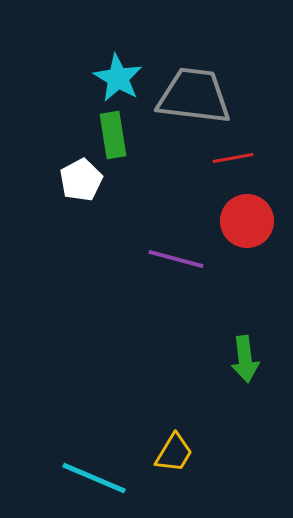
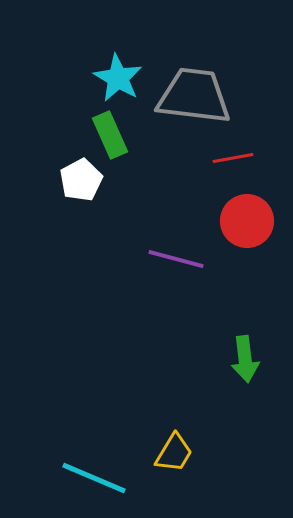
green rectangle: moved 3 px left; rotated 15 degrees counterclockwise
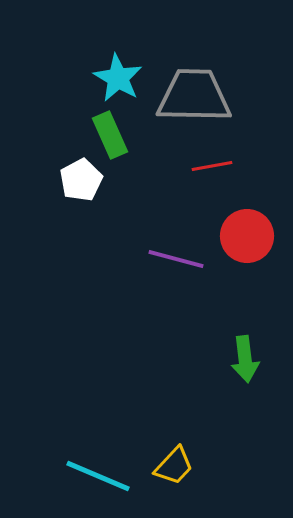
gray trapezoid: rotated 6 degrees counterclockwise
red line: moved 21 px left, 8 px down
red circle: moved 15 px down
yellow trapezoid: moved 13 px down; rotated 12 degrees clockwise
cyan line: moved 4 px right, 2 px up
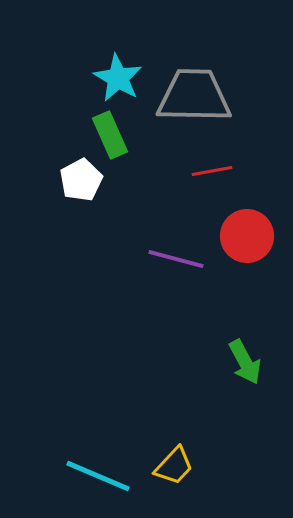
red line: moved 5 px down
green arrow: moved 3 px down; rotated 21 degrees counterclockwise
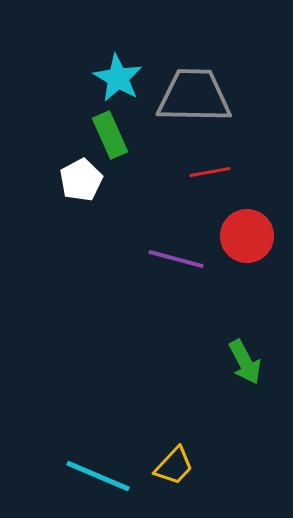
red line: moved 2 px left, 1 px down
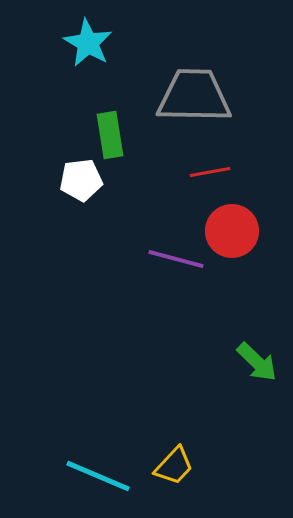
cyan star: moved 30 px left, 35 px up
green rectangle: rotated 15 degrees clockwise
white pentagon: rotated 21 degrees clockwise
red circle: moved 15 px left, 5 px up
green arrow: moved 12 px right; rotated 18 degrees counterclockwise
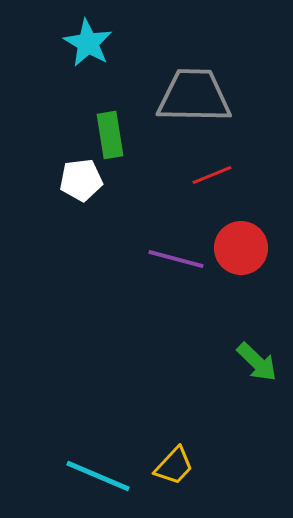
red line: moved 2 px right, 3 px down; rotated 12 degrees counterclockwise
red circle: moved 9 px right, 17 px down
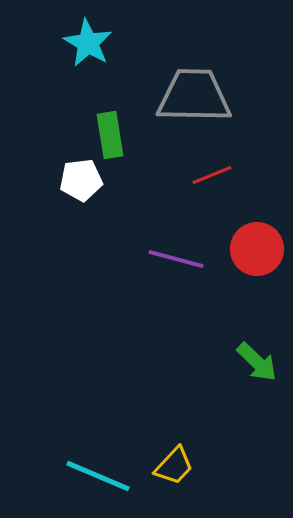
red circle: moved 16 px right, 1 px down
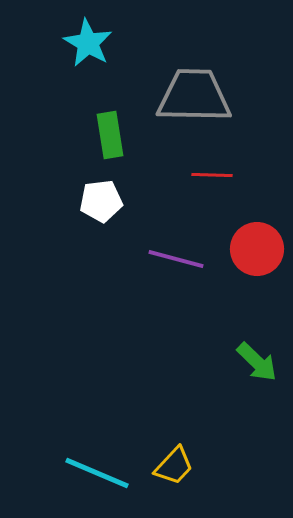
red line: rotated 24 degrees clockwise
white pentagon: moved 20 px right, 21 px down
cyan line: moved 1 px left, 3 px up
